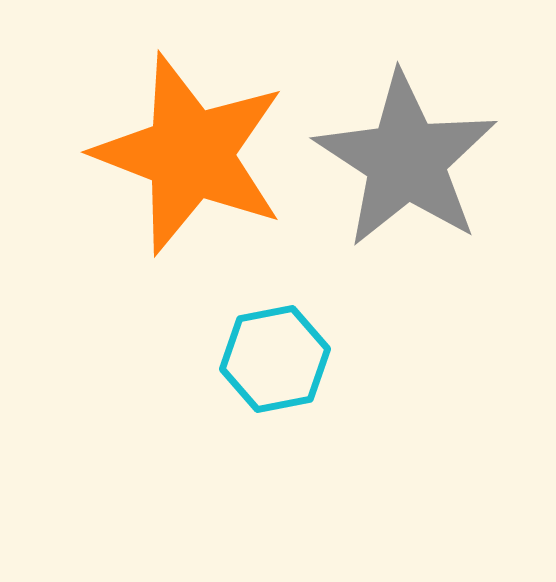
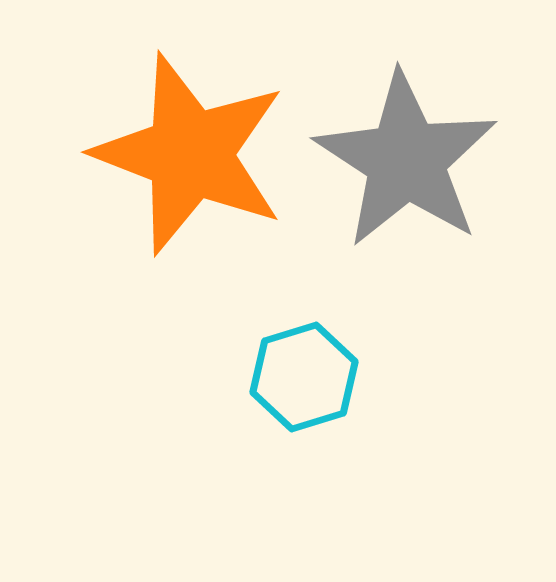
cyan hexagon: moved 29 px right, 18 px down; rotated 6 degrees counterclockwise
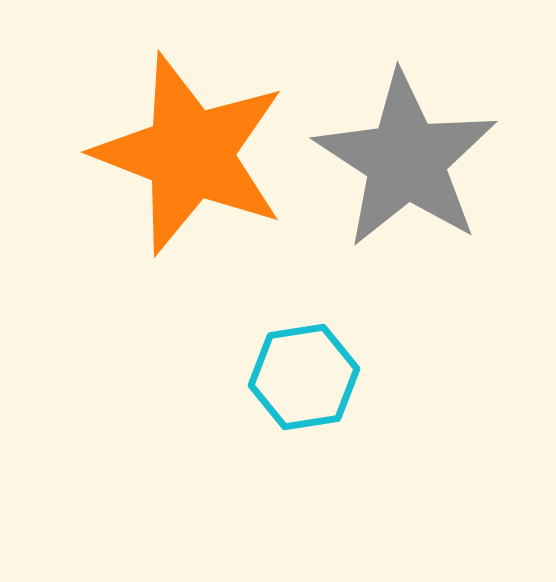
cyan hexagon: rotated 8 degrees clockwise
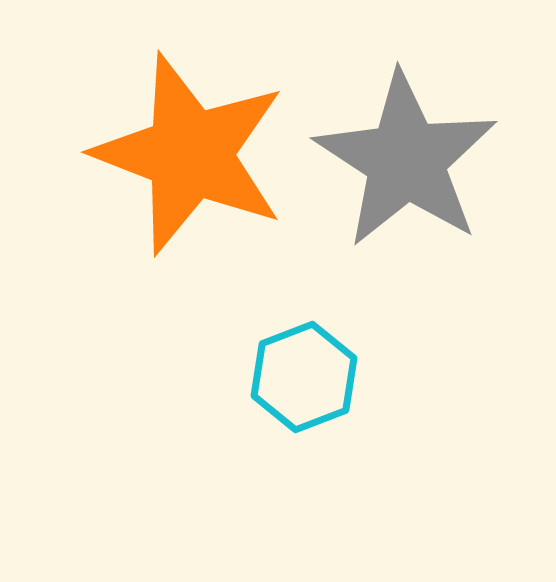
cyan hexagon: rotated 12 degrees counterclockwise
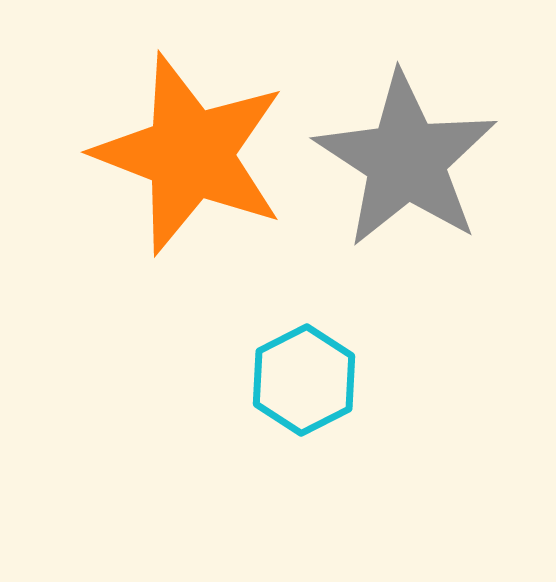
cyan hexagon: moved 3 px down; rotated 6 degrees counterclockwise
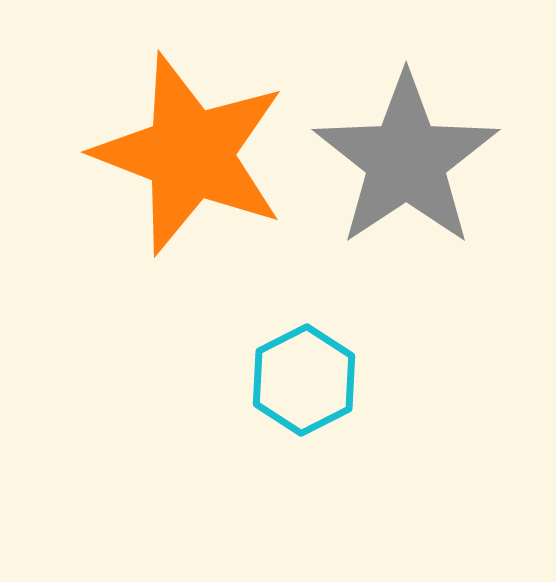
gray star: rotated 5 degrees clockwise
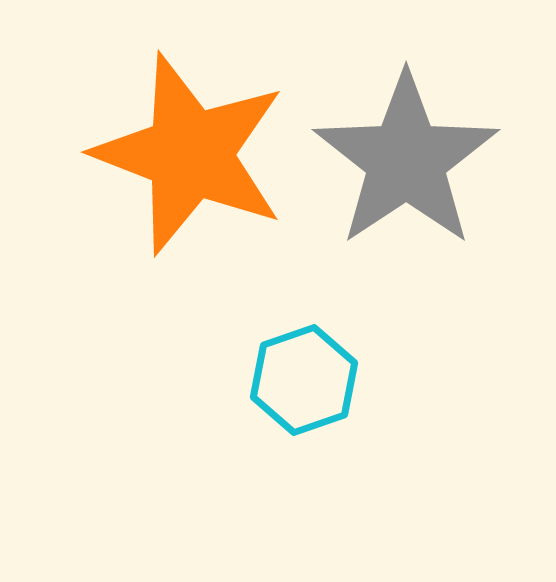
cyan hexagon: rotated 8 degrees clockwise
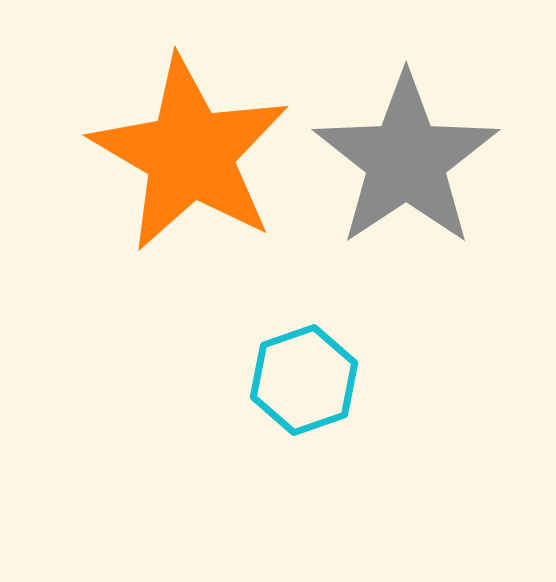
orange star: rotated 9 degrees clockwise
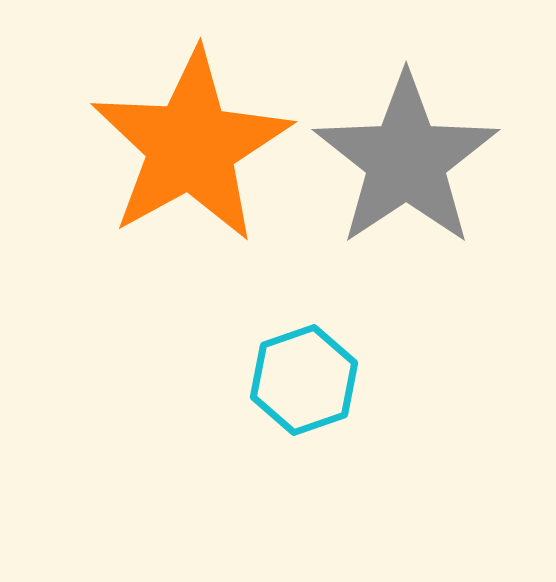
orange star: moved 1 px right, 8 px up; rotated 13 degrees clockwise
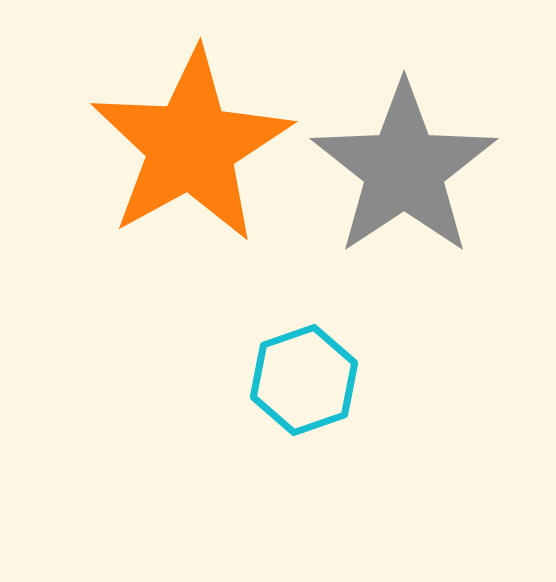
gray star: moved 2 px left, 9 px down
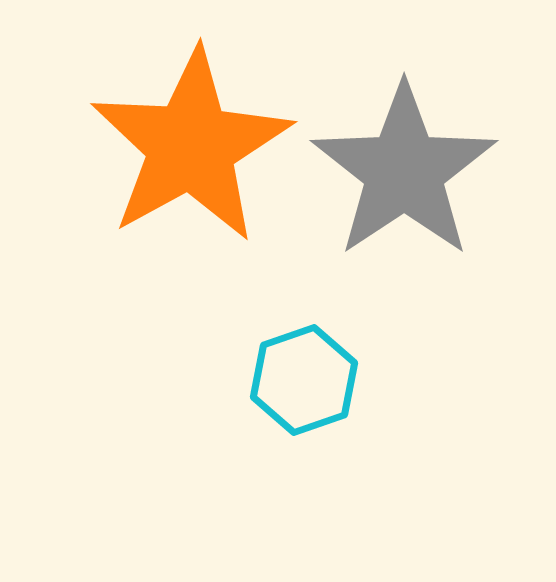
gray star: moved 2 px down
